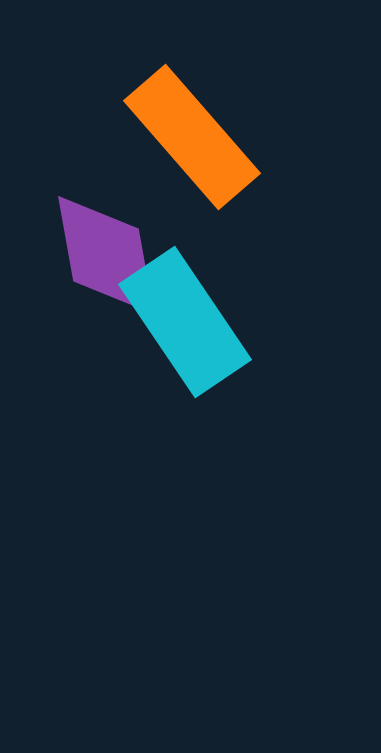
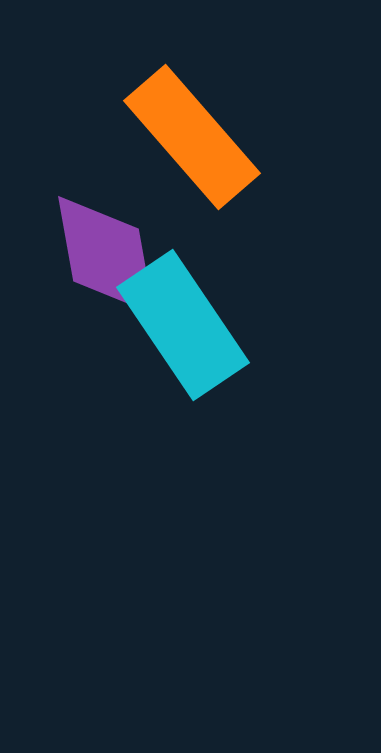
cyan rectangle: moved 2 px left, 3 px down
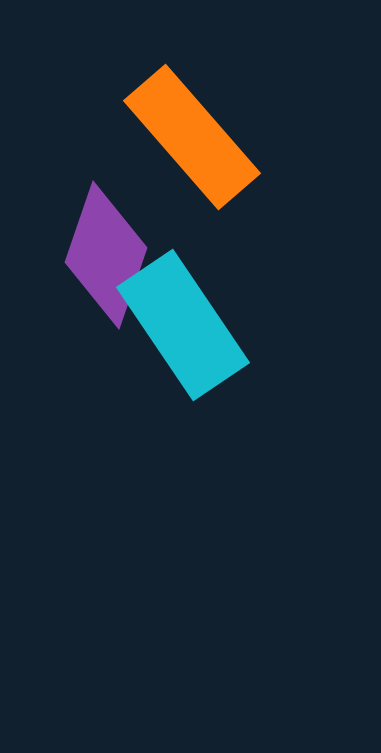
purple diamond: rotated 29 degrees clockwise
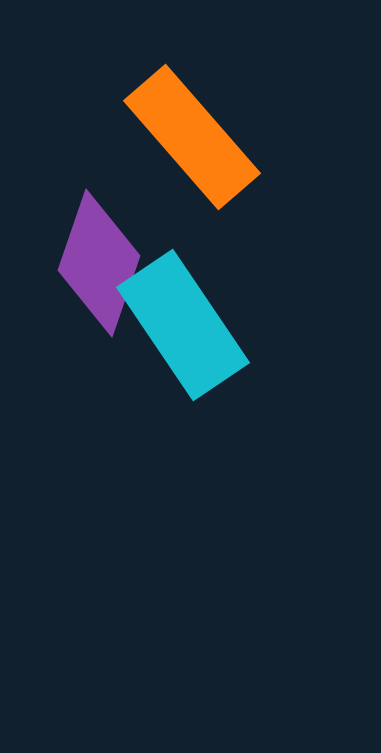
purple diamond: moved 7 px left, 8 px down
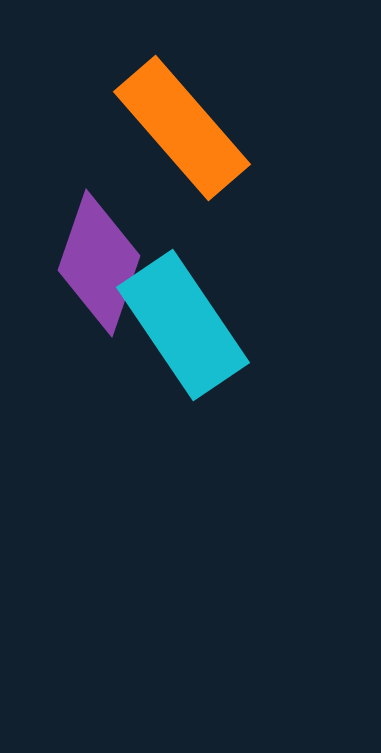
orange rectangle: moved 10 px left, 9 px up
